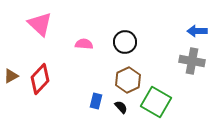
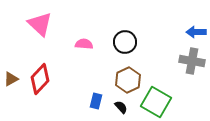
blue arrow: moved 1 px left, 1 px down
brown triangle: moved 3 px down
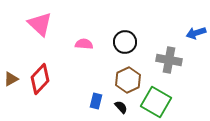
blue arrow: moved 1 px down; rotated 18 degrees counterclockwise
gray cross: moved 23 px left, 1 px up
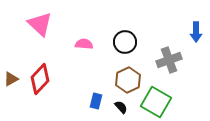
blue arrow: moved 1 px up; rotated 72 degrees counterclockwise
gray cross: rotated 30 degrees counterclockwise
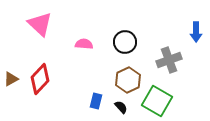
green square: moved 1 px right, 1 px up
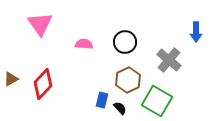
pink triangle: rotated 12 degrees clockwise
gray cross: rotated 30 degrees counterclockwise
red diamond: moved 3 px right, 5 px down
blue rectangle: moved 6 px right, 1 px up
black semicircle: moved 1 px left, 1 px down
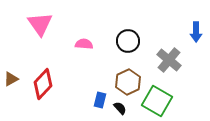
black circle: moved 3 px right, 1 px up
brown hexagon: moved 2 px down
blue rectangle: moved 2 px left
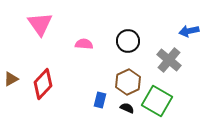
blue arrow: moved 7 px left, 1 px up; rotated 78 degrees clockwise
black semicircle: moved 7 px right; rotated 24 degrees counterclockwise
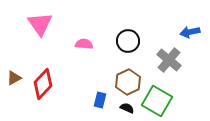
blue arrow: moved 1 px right, 1 px down
brown triangle: moved 3 px right, 1 px up
